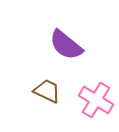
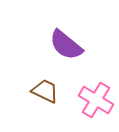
brown trapezoid: moved 2 px left
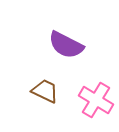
purple semicircle: rotated 12 degrees counterclockwise
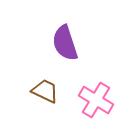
purple semicircle: moved 1 px left, 2 px up; rotated 45 degrees clockwise
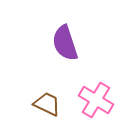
brown trapezoid: moved 2 px right, 13 px down
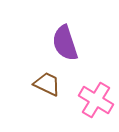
brown trapezoid: moved 20 px up
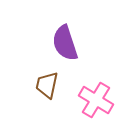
brown trapezoid: moved 1 px down; rotated 104 degrees counterclockwise
